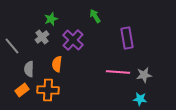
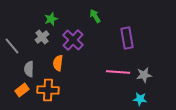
orange semicircle: moved 1 px right, 1 px up
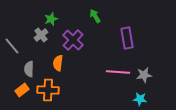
gray cross: moved 1 px left, 2 px up
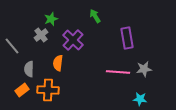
gray star: moved 6 px up
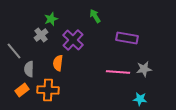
purple rectangle: rotated 70 degrees counterclockwise
gray line: moved 2 px right, 5 px down
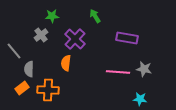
green star: moved 1 px right, 3 px up; rotated 16 degrees clockwise
purple cross: moved 2 px right, 1 px up
orange semicircle: moved 8 px right
gray star: rotated 21 degrees clockwise
orange rectangle: moved 2 px up
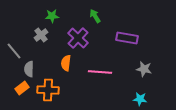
purple cross: moved 3 px right, 1 px up
pink line: moved 18 px left
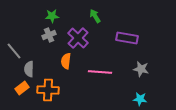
gray cross: moved 8 px right; rotated 16 degrees clockwise
orange semicircle: moved 2 px up
gray star: moved 3 px left
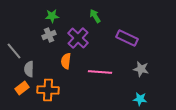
purple rectangle: rotated 15 degrees clockwise
